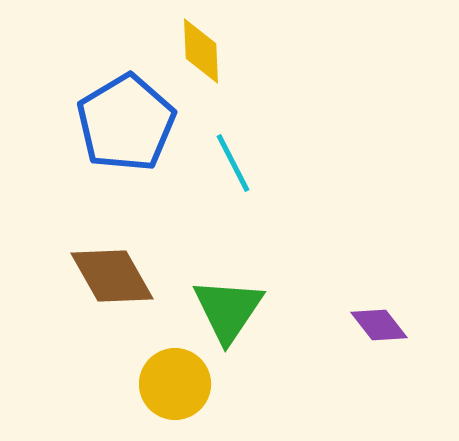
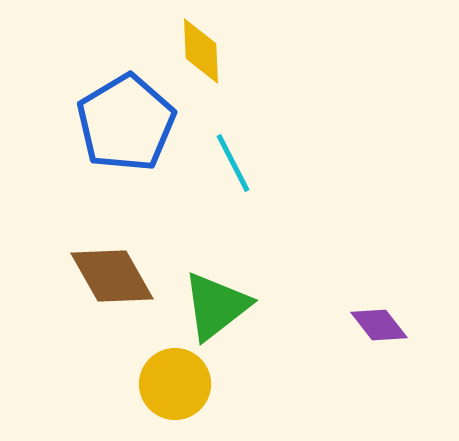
green triangle: moved 12 px left, 4 px up; rotated 18 degrees clockwise
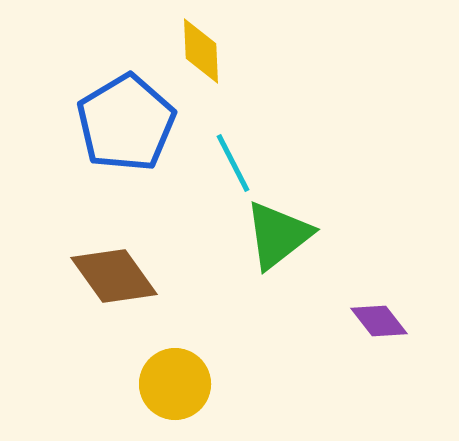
brown diamond: moved 2 px right; rotated 6 degrees counterclockwise
green triangle: moved 62 px right, 71 px up
purple diamond: moved 4 px up
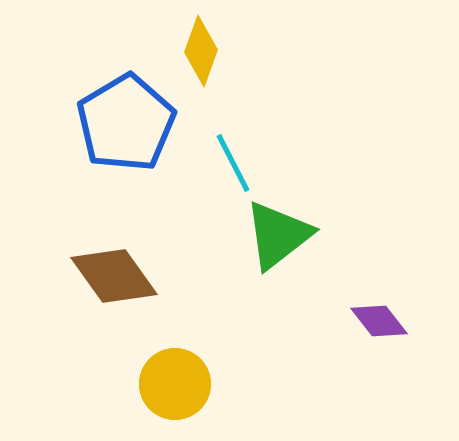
yellow diamond: rotated 22 degrees clockwise
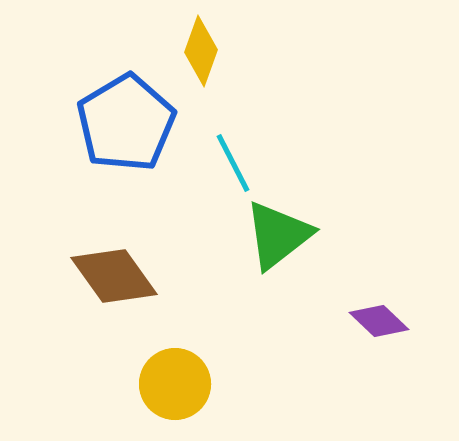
purple diamond: rotated 8 degrees counterclockwise
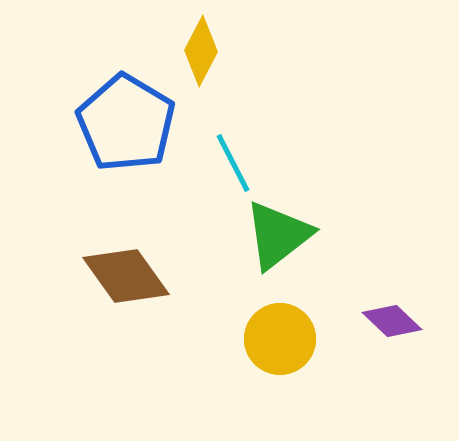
yellow diamond: rotated 8 degrees clockwise
blue pentagon: rotated 10 degrees counterclockwise
brown diamond: moved 12 px right
purple diamond: moved 13 px right
yellow circle: moved 105 px right, 45 px up
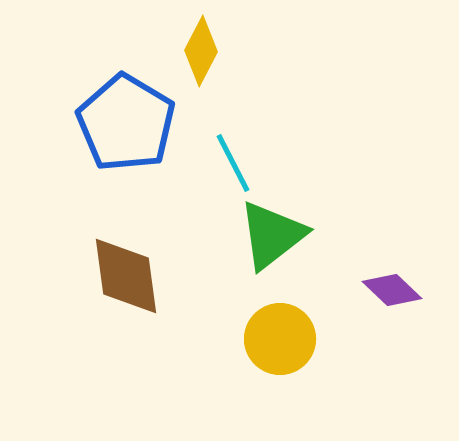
green triangle: moved 6 px left
brown diamond: rotated 28 degrees clockwise
purple diamond: moved 31 px up
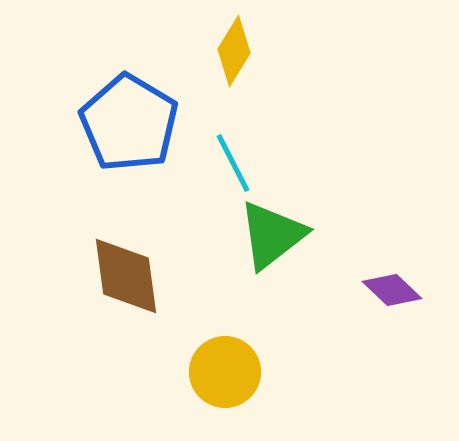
yellow diamond: moved 33 px right; rotated 4 degrees clockwise
blue pentagon: moved 3 px right
yellow circle: moved 55 px left, 33 px down
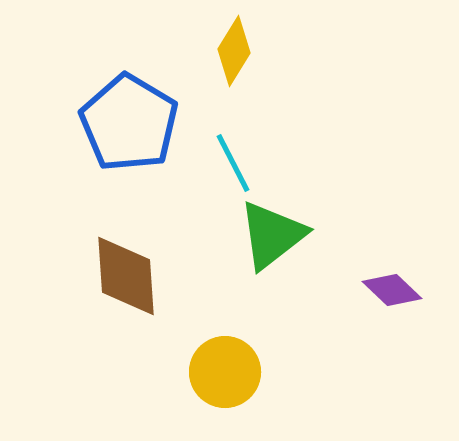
brown diamond: rotated 4 degrees clockwise
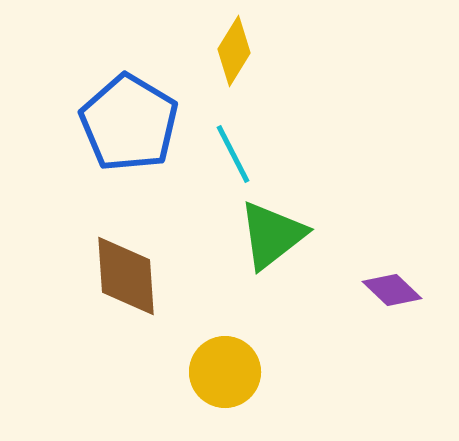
cyan line: moved 9 px up
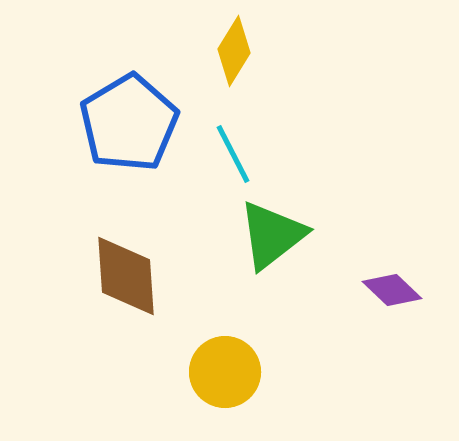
blue pentagon: rotated 10 degrees clockwise
